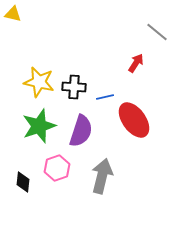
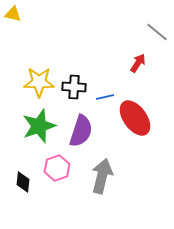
red arrow: moved 2 px right
yellow star: rotated 12 degrees counterclockwise
red ellipse: moved 1 px right, 2 px up
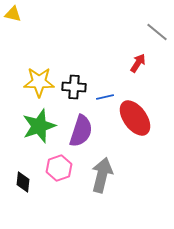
pink hexagon: moved 2 px right
gray arrow: moved 1 px up
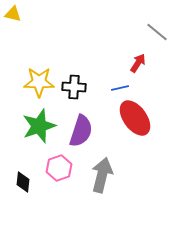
blue line: moved 15 px right, 9 px up
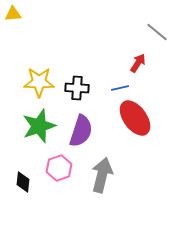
yellow triangle: rotated 18 degrees counterclockwise
black cross: moved 3 px right, 1 px down
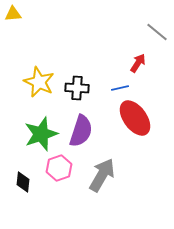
yellow star: rotated 24 degrees clockwise
green star: moved 2 px right, 8 px down
gray arrow: rotated 16 degrees clockwise
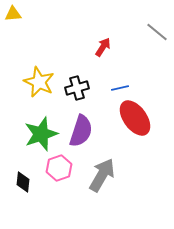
red arrow: moved 35 px left, 16 px up
black cross: rotated 20 degrees counterclockwise
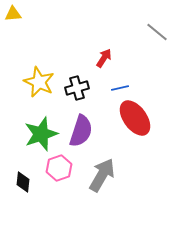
red arrow: moved 1 px right, 11 px down
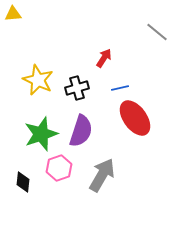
yellow star: moved 1 px left, 2 px up
